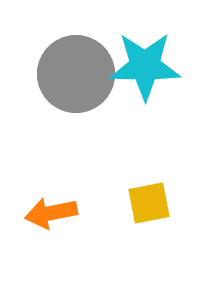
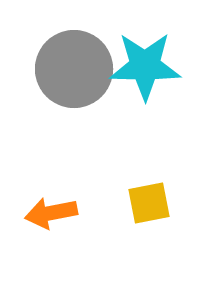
gray circle: moved 2 px left, 5 px up
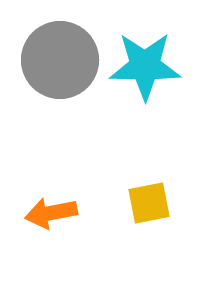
gray circle: moved 14 px left, 9 px up
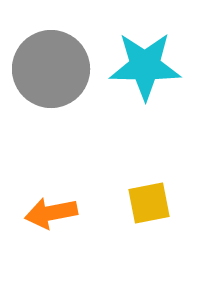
gray circle: moved 9 px left, 9 px down
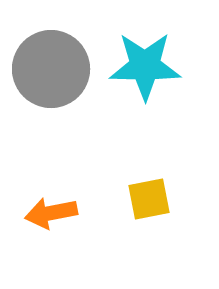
yellow square: moved 4 px up
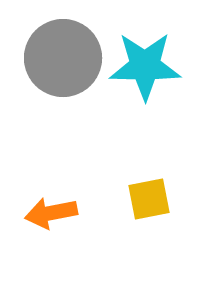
gray circle: moved 12 px right, 11 px up
